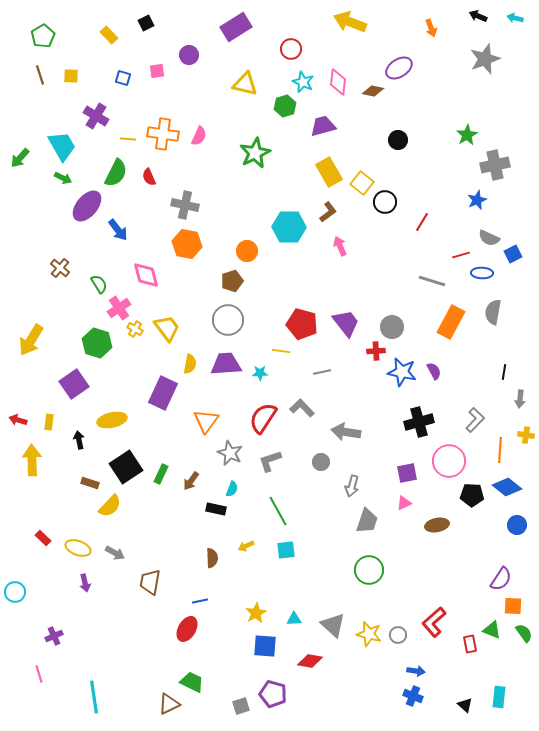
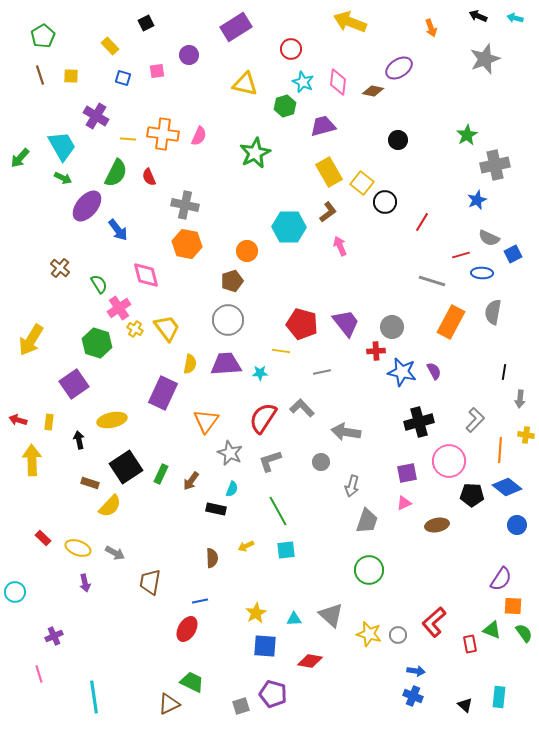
yellow rectangle at (109, 35): moved 1 px right, 11 px down
gray triangle at (333, 625): moved 2 px left, 10 px up
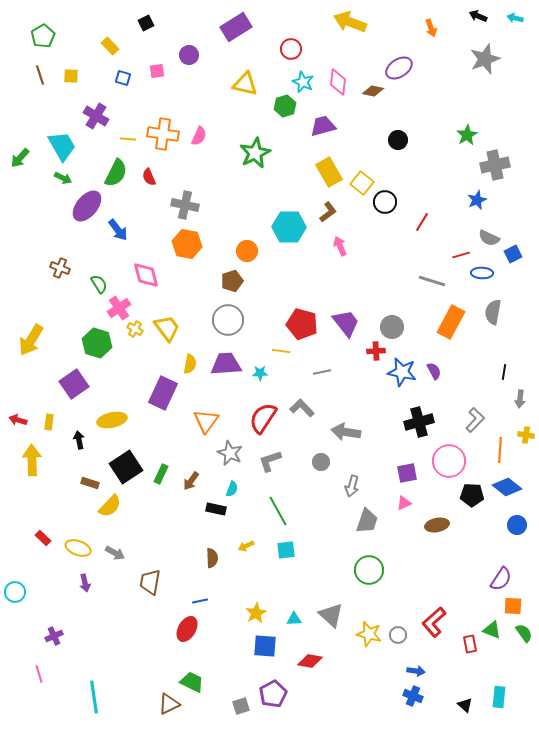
brown cross at (60, 268): rotated 18 degrees counterclockwise
purple pentagon at (273, 694): rotated 28 degrees clockwise
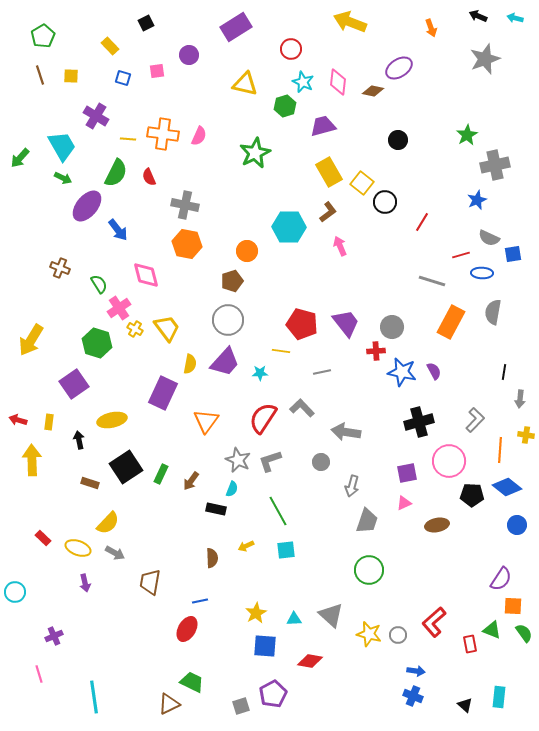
blue square at (513, 254): rotated 18 degrees clockwise
purple trapezoid at (226, 364): moved 1 px left, 2 px up; rotated 136 degrees clockwise
gray star at (230, 453): moved 8 px right, 7 px down
yellow semicircle at (110, 506): moved 2 px left, 17 px down
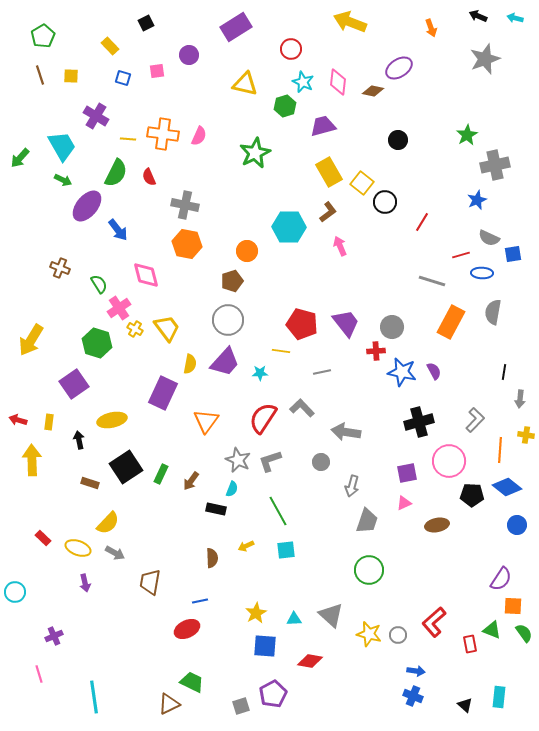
green arrow at (63, 178): moved 2 px down
red ellipse at (187, 629): rotated 35 degrees clockwise
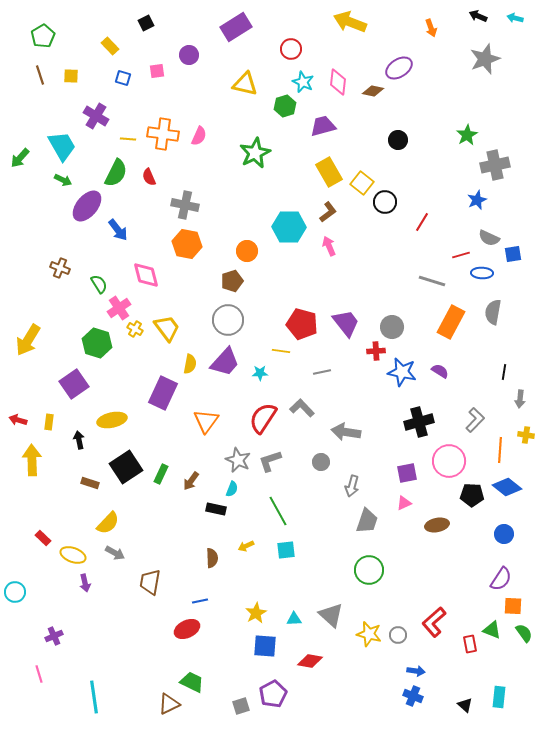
pink arrow at (340, 246): moved 11 px left
yellow arrow at (31, 340): moved 3 px left
purple semicircle at (434, 371): moved 6 px right; rotated 30 degrees counterclockwise
blue circle at (517, 525): moved 13 px left, 9 px down
yellow ellipse at (78, 548): moved 5 px left, 7 px down
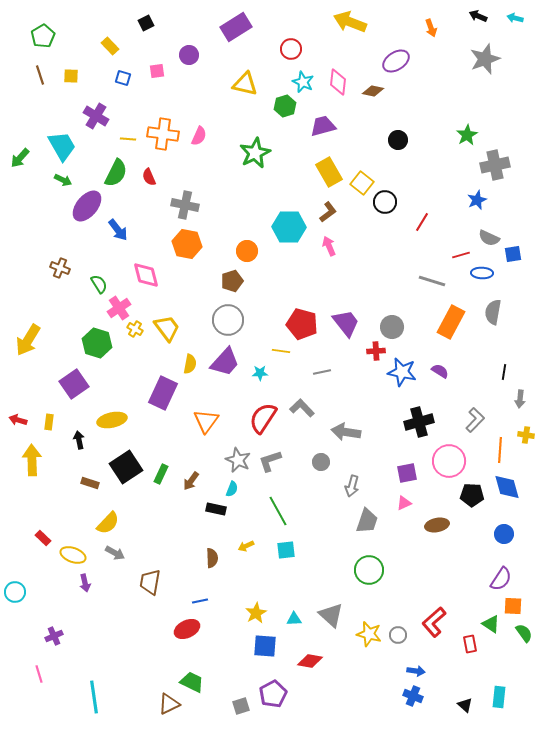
purple ellipse at (399, 68): moved 3 px left, 7 px up
blue diamond at (507, 487): rotated 36 degrees clockwise
green triangle at (492, 630): moved 1 px left, 6 px up; rotated 12 degrees clockwise
